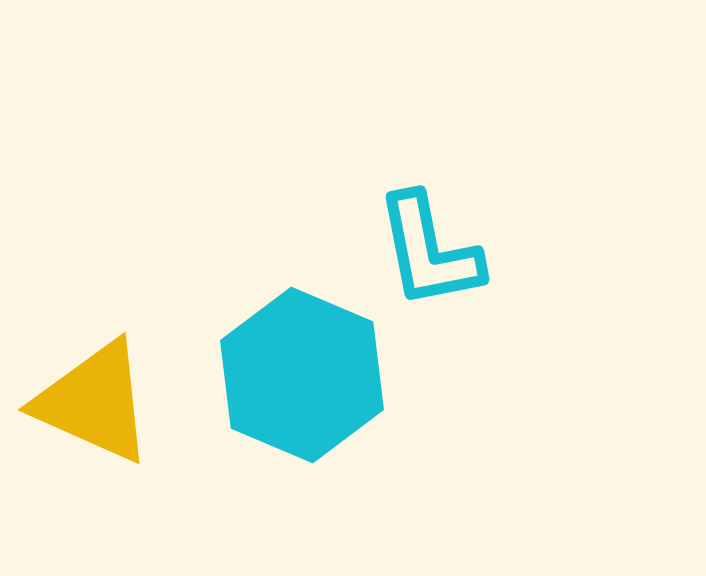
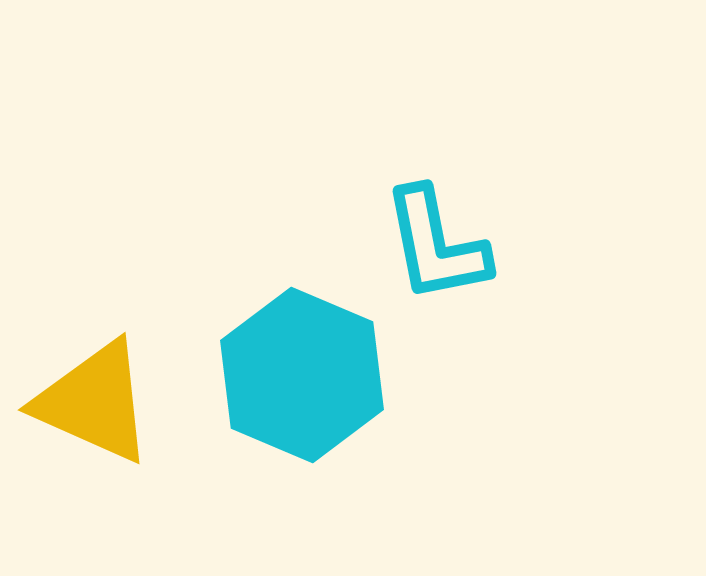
cyan L-shape: moved 7 px right, 6 px up
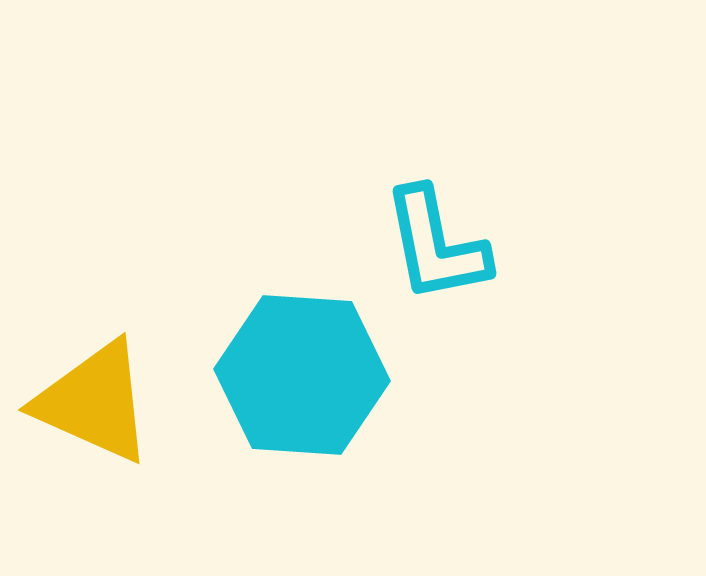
cyan hexagon: rotated 19 degrees counterclockwise
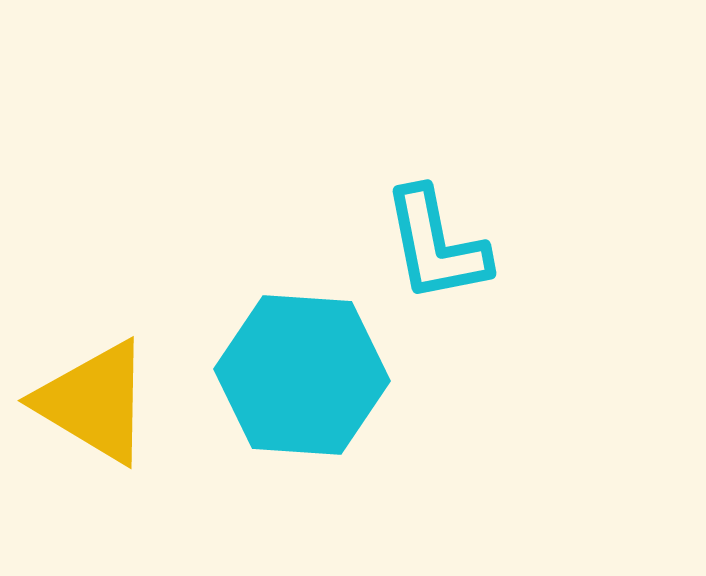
yellow triangle: rotated 7 degrees clockwise
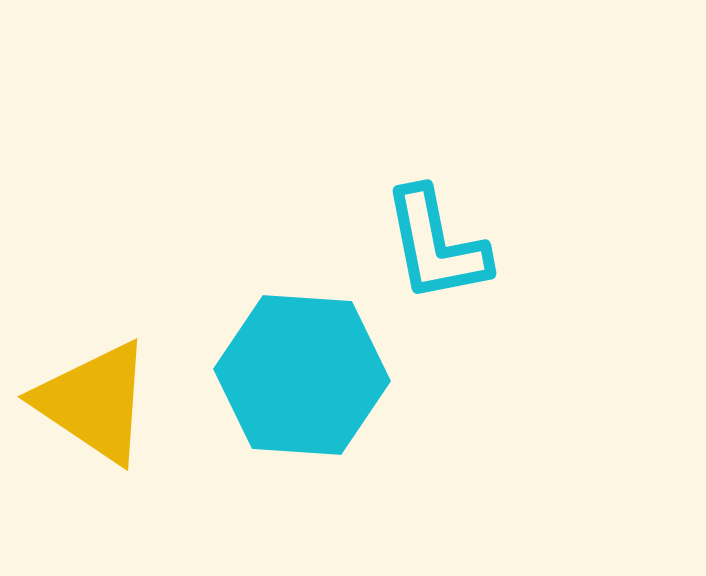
yellow triangle: rotated 3 degrees clockwise
